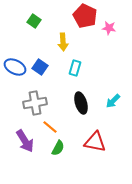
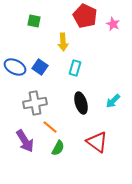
green square: rotated 24 degrees counterclockwise
pink star: moved 4 px right, 4 px up; rotated 16 degrees clockwise
red triangle: moved 2 px right; rotated 25 degrees clockwise
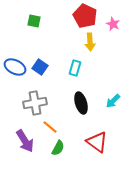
yellow arrow: moved 27 px right
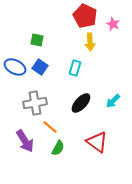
green square: moved 3 px right, 19 px down
black ellipse: rotated 60 degrees clockwise
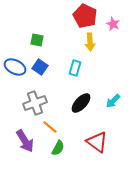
gray cross: rotated 10 degrees counterclockwise
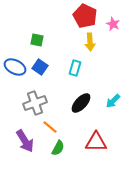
red triangle: moved 1 px left; rotated 35 degrees counterclockwise
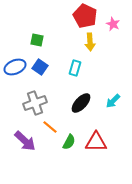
blue ellipse: rotated 50 degrees counterclockwise
purple arrow: rotated 15 degrees counterclockwise
green semicircle: moved 11 px right, 6 px up
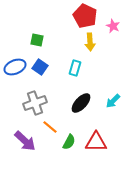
pink star: moved 2 px down
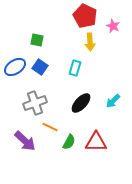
blue ellipse: rotated 10 degrees counterclockwise
orange line: rotated 14 degrees counterclockwise
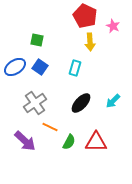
gray cross: rotated 15 degrees counterclockwise
